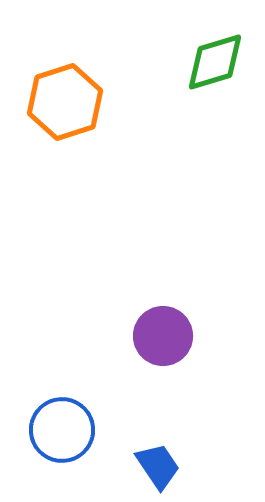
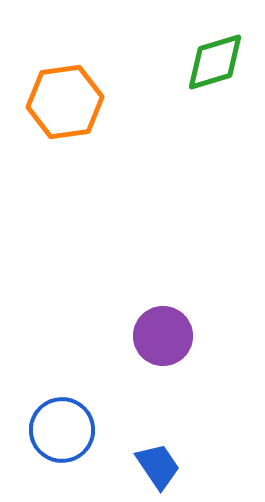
orange hexagon: rotated 10 degrees clockwise
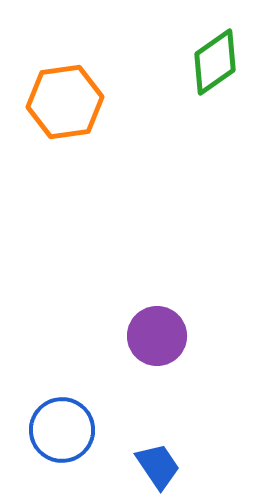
green diamond: rotated 18 degrees counterclockwise
purple circle: moved 6 px left
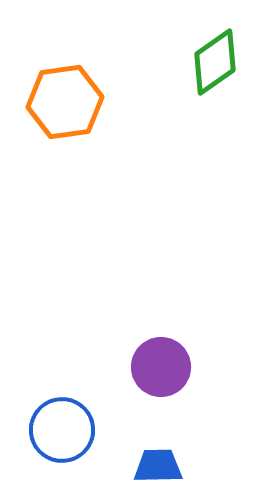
purple circle: moved 4 px right, 31 px down
blue trapezoid: rotated 57 degrees counterclockwise
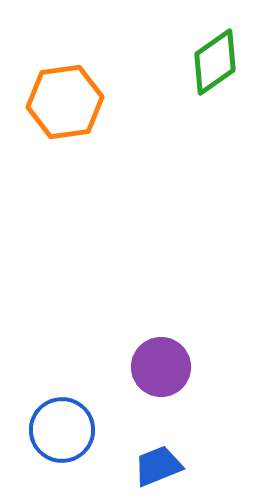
blue trapezoid: rotated 21 degrees counterclockwise
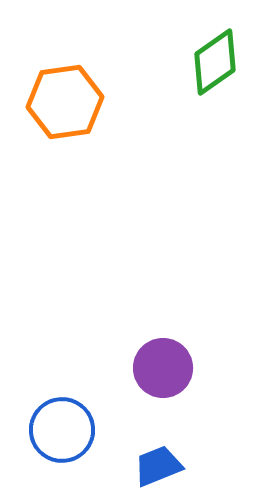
purple circle: moved 2 px right, 1 px down
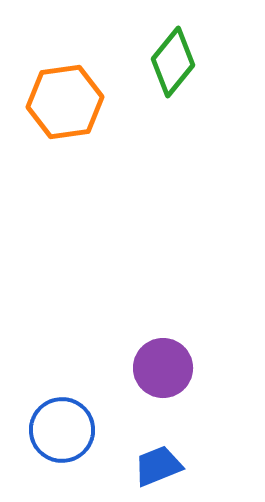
green diamond: moved 42 px left; rotated 16 degrees counterclockwise
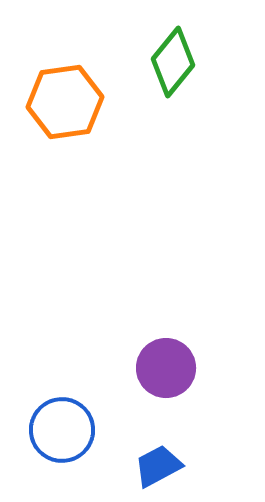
purple circle: moved 3 px right
blue trapezoid: rotated 6 degrees counterclockwise
